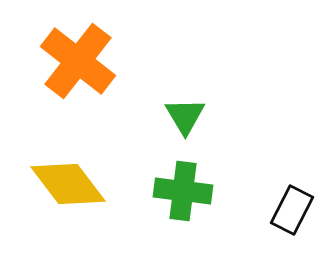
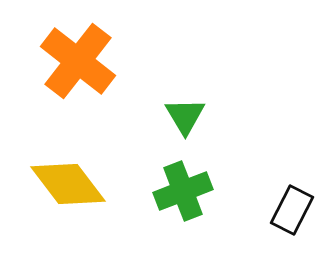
green cross: rotated 28 degrees counterclockwise
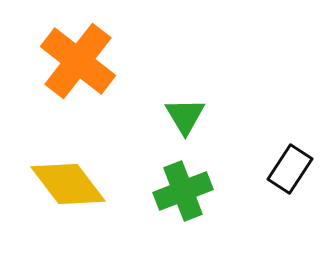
black rectangle: moved 2 px left, 41 px up; rotated 6 degrees clockwise
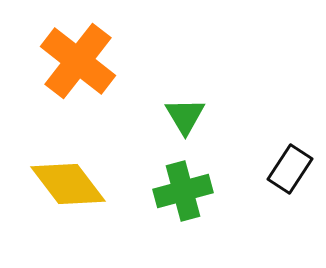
green cross: rotated 6 degrees clockwise
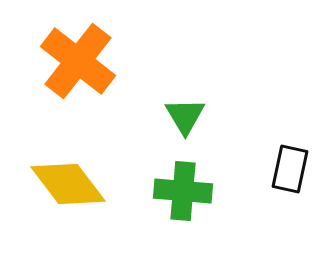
black rectangle: rotated 21 degrees counterclockwise
green cross: rotated 20 degrees clockwise
